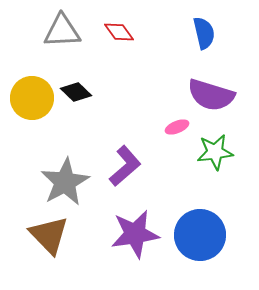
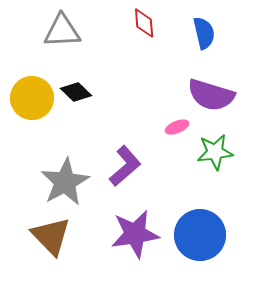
red diamond: moved 25 px right, 9 px up; rotated 32 degrees clockwise
brown triangle: moved 2 px right, 1 px down
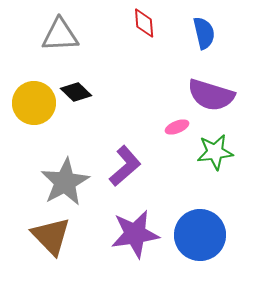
gray triangle: moved 2 px left, 4 px down
yellow circle: moved 2 px right, 5 px down
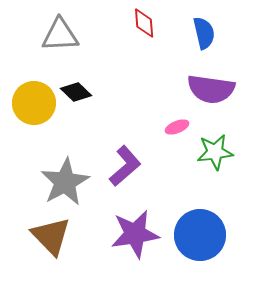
purple semicircle: moved 6 px up; rotated 9 degrees counterclockwise
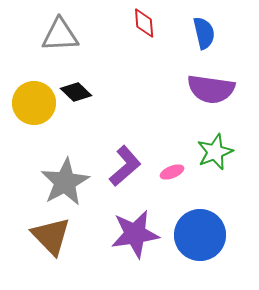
pink ellipse: moved 5 px left, 45 px down
green star: rotated 15 degrees counterclockwise
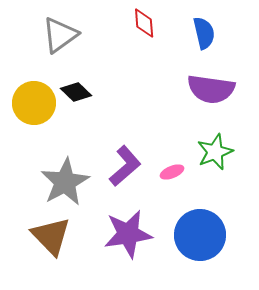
gray triangle: rotated 33 degrees counterclockwise
purple star: moved 7 px left
